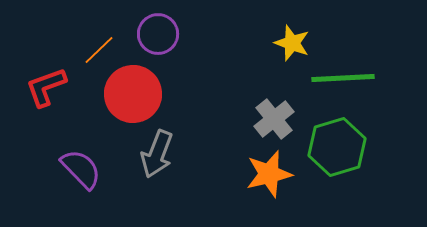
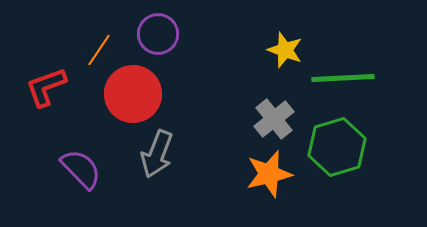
yellow star: moved 7 px left, 7 px down
orange line: rotated 12 degrees counterclockwise
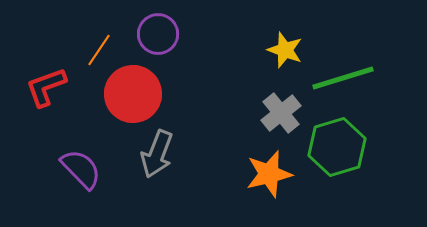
green line: rotated 14 degrees counterclockwise
gray cross: moved 7 px right, 6 px up
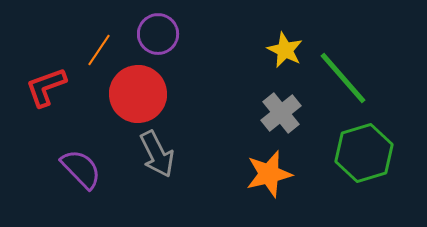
yellow star: rotated 6 degrees clockwise
green line: rotated 66 degrees clockwise
red circle: moved 5 px right
green hexagon: moved 27 px right, 6 px down
gray arrow: rotated 48 degrees counterclockwise
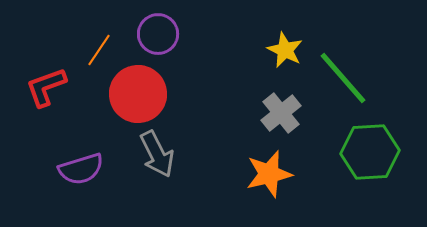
green hexagon: moved 6 px right, 1 px up; rotated 14 degrees clockwise
purple semicircle: rotated 117 degrees clockwise
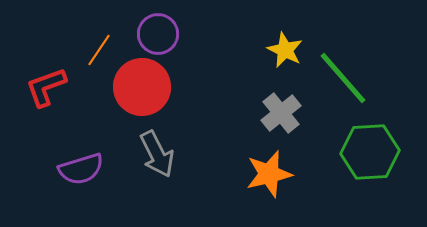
red circle: moved 4 px right, 7 px up
